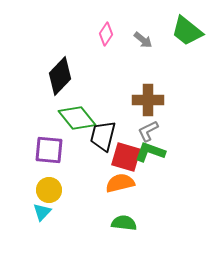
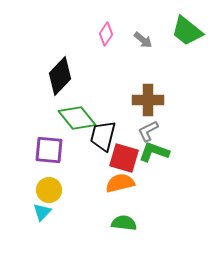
green L-shape: moved 4 px right
red square: moved 2 px left, 1 px down
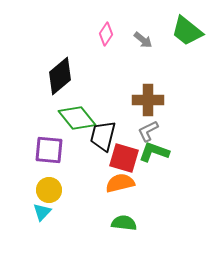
black diamond: rotated 6 degrees clockwise
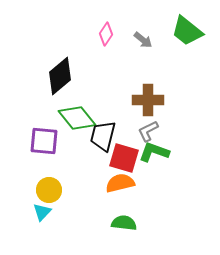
purple square: moved 5 px left, 9 px up
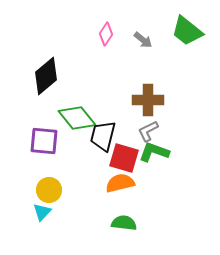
black diamond: moved 14 px left
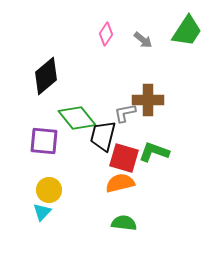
green trapezoid: rotated 96 degrees counterclockwise
gray L-shape: moved 23 px left, 18 px up; rotated 15 degrees clockwise
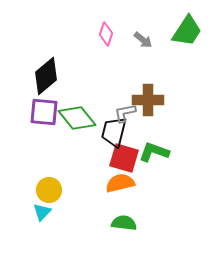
pink diamond: rotated 15 degrees counterclockwise
black trapezoid: moved 11 px right, 4 px up
purple square: moved 29 px up
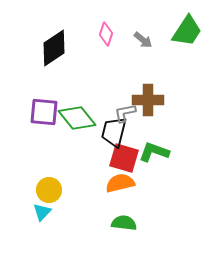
black diamond: moved 8 px right, 28 px up; rotated 6 degrees clockwise
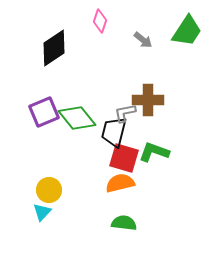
pink diamond: moved 6 px left, 13 px up
purple square: rotated 28 degrees counterclockwise
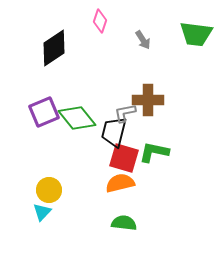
green trapezoid: moved 9 px right, 3 px down; rotated 64 degrees clockwise
gray arrow: rotated 18 degrees clockwise
green L-shape: rotated 8 degrees counterclockwise
